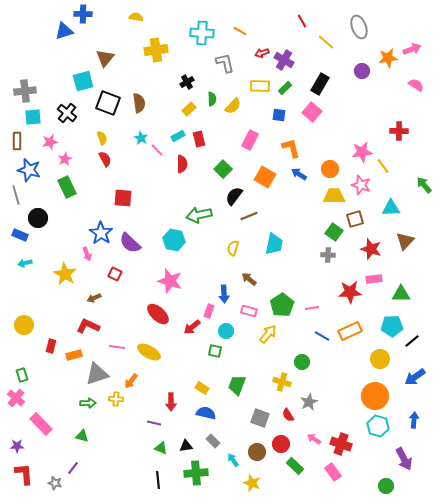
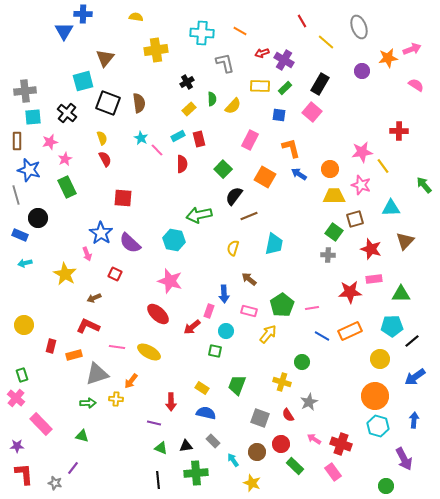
blue triangle at (64, 31): rotated 42 degrees counterclockwise
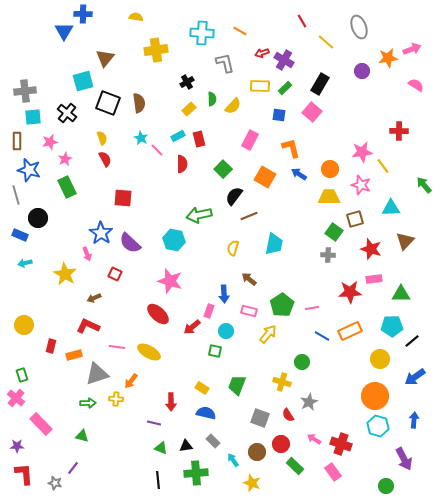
yellow trapezoid at (334, 196): moved 5 px left, 1 px down
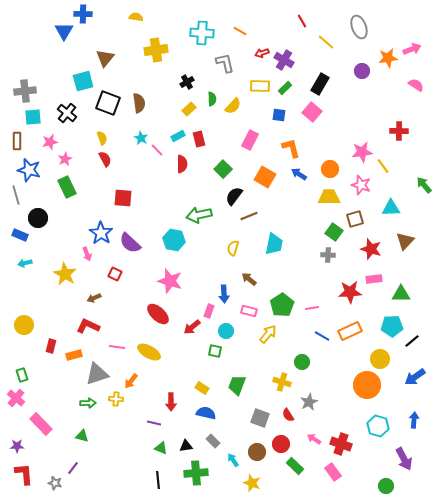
orange circle at (375, 396): moved 8 px left, 11 px up
